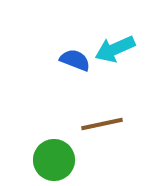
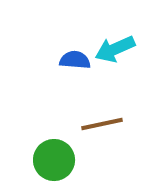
blue semicircle: rotated 16 degrees counterclockwise
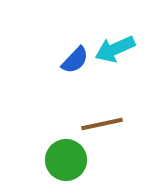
blue semicircle: rotated 128 degrees clockwise
green circle: moved 12 px right
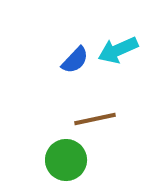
cyan arrow: moved 3 px right, 1 px down
brown line: moved 7 px left, 5 px up
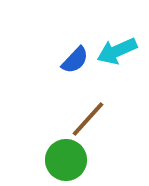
cyan arrow: moved 1 px left, 1 px down
brown line: moved 7 px left; rotated 36 degrees counterclockwise
